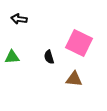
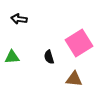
pink square: rotated 32 degrees clockwise
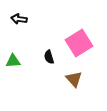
green triangle: moved 1 px right, 4 px down
brown triangle: rotated 42 degrees clockwise
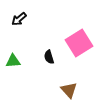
black arrow: rotated 49 degrees counterclockwise
brown triangle: moved 5 px left, 11 px down
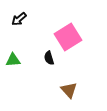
pink square: moved 11 px left, 6 px up
black semicircle: moved 1 px down
green triangle: moved 1 px up
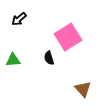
brown triangle: moved 14 px right, 1 px up
